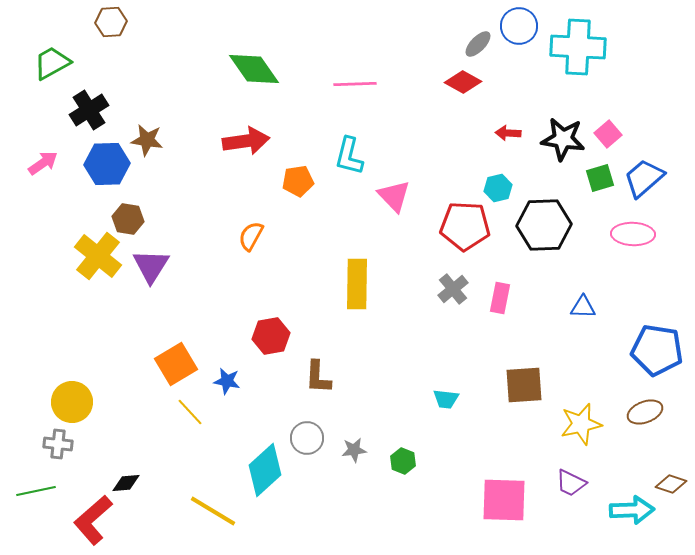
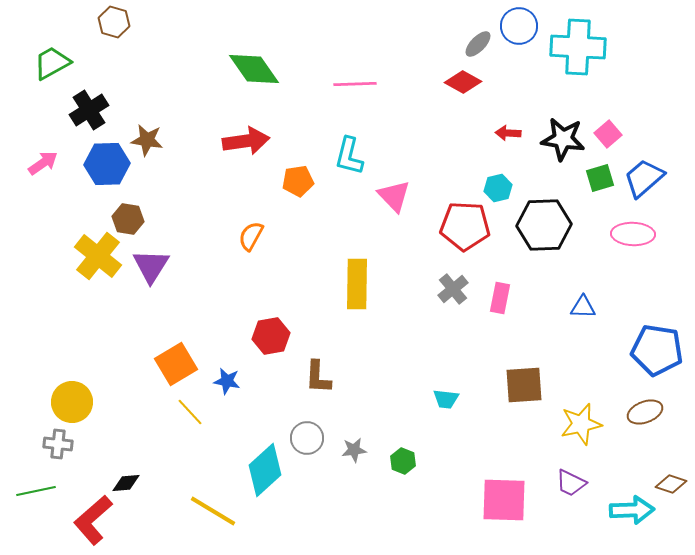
brown hexagon at (111, 22): moved 3 px right; rotated 20 degrees clockwise
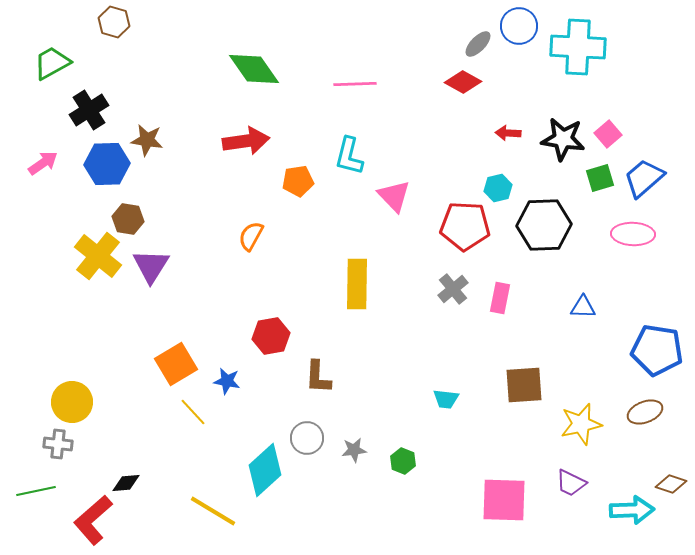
yellow line at (190, 412): moved 3 px right
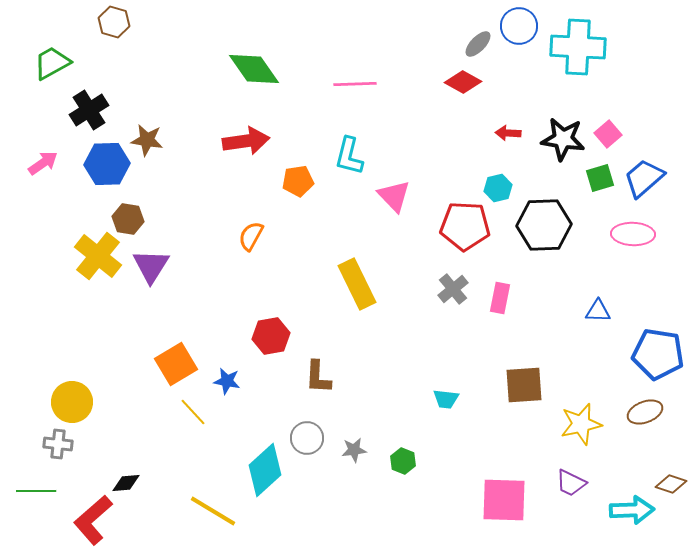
yellow rectangle at (357, 284): rotated 27 degrees counterclockwise
blue triangle at (583, 307): moved 15 px right, 4 px down
blue pentagon at (657, 350): moved 1 px right, 4 px down
green line at (36, 491): rotated 12 degrees clockwise
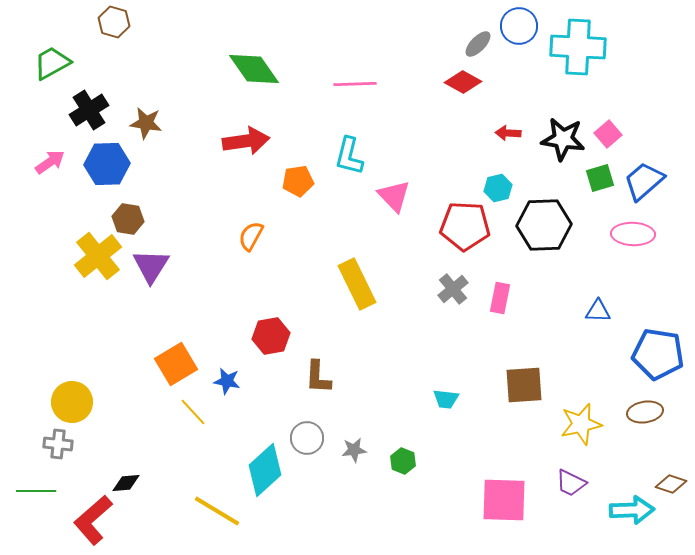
brown star at (147, 140): moved 1 px left, 17 px up
pink arrow at (43, 163): moved 7 px right, 1 px up
blue trapezoid at (644, 178): moved 3 px down
yellow cross at (98, 256): rotated 12 degrees clockwise
brown ellipse at (645, 412): rotated 12 degrees clockwise
yellow line at (213, 511): moved 4 px right
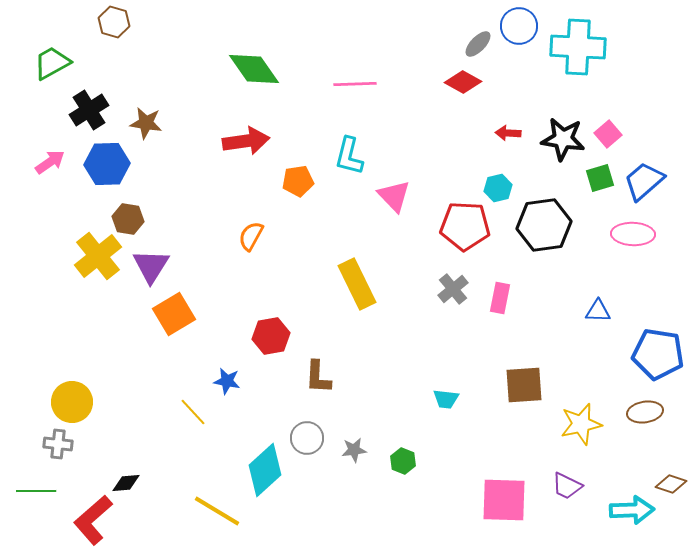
black hexagon at (544, 225): rotated 6 degrees counterclockwise
orange square at (176, 364): moved 2 px left, 50 px up
purple trapezoid at (571, 483): moved 4 px left, 3 px down
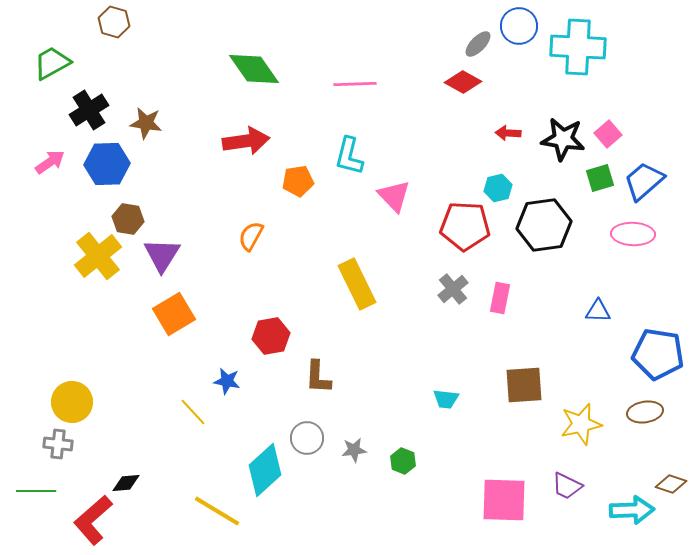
purple triangle at (151, 266): moved 11 px right, 11 px up
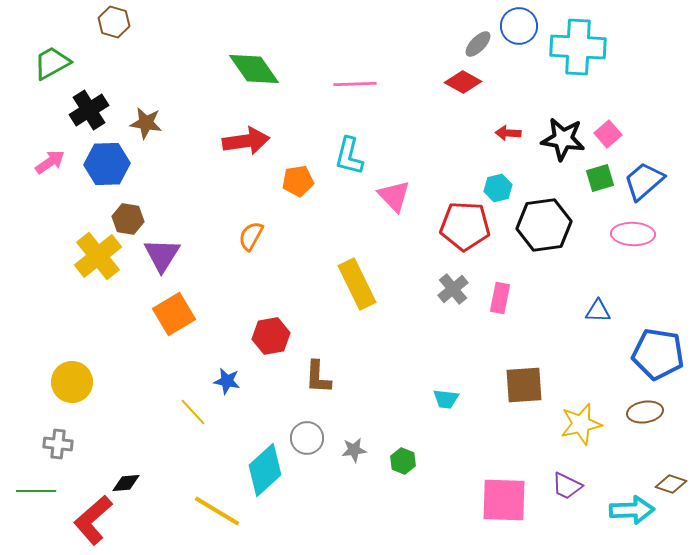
yellow circle at (72, 402): moved 20 px up
